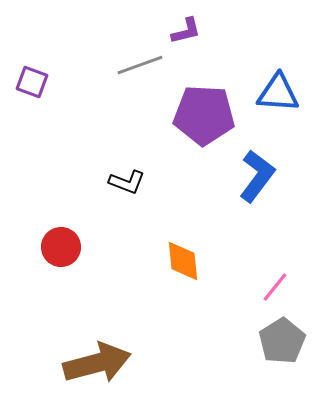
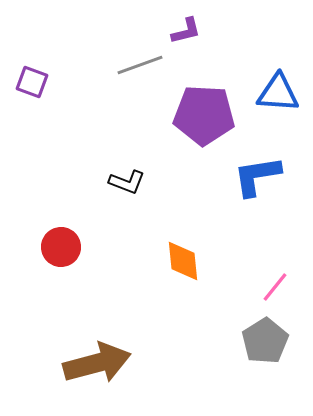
blue L-shape: rotated 136 degrees counterclockwise
gray pentagon: moved 17 px left
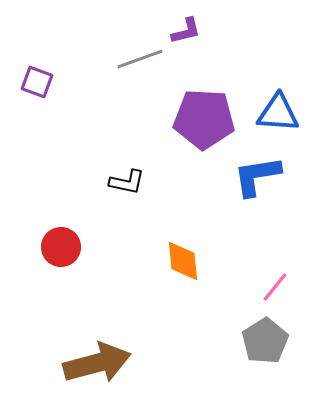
gray line: moved 6 px up
purple square: moved 5 px right
blue triangle: moved 20 px down
purple pentagon: moved 4 px down
black L-shape: rotated 9 degrees counterclockwise
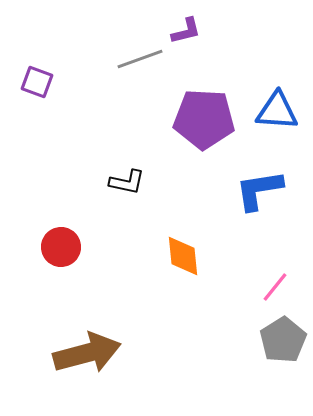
blue triangle: moved 1 px left, 2 px up
blue L-shape: moved 2 px right, 14 px down
orange diamond: moved 5 px up
gray pentagon: moved 18 px right, 1 px up
brown arrow: moved 10 px left, 10 px up
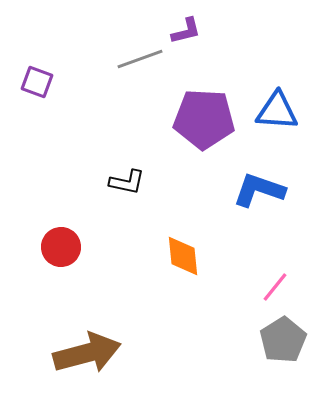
blue L-shape: rotated 28 degrees clockwise
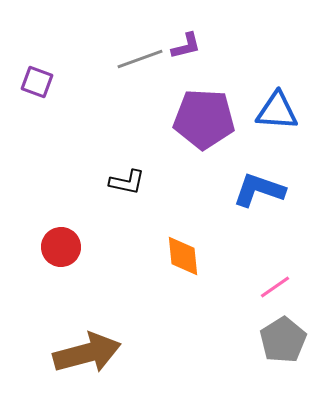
purple L-shape: moved 15 px down
pink line: rotated 16 degrees clockwise
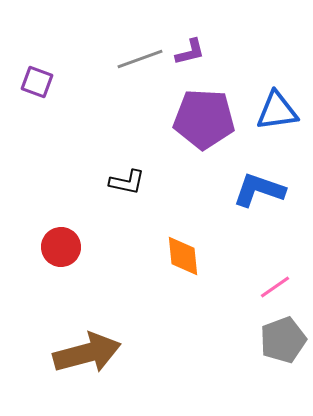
purple L-shape: moved 4 px right, 6 px down
blue triangle: rotated 12 degrees counterclockwise
gray pentagon: rotated 12 degrees clockwise
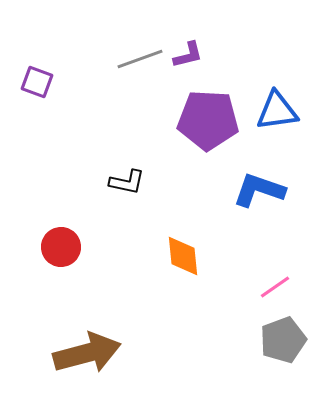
purple L-shape: moved 2 px left, 3 px down
purple pentagon: moved 4 px right, 1 px down
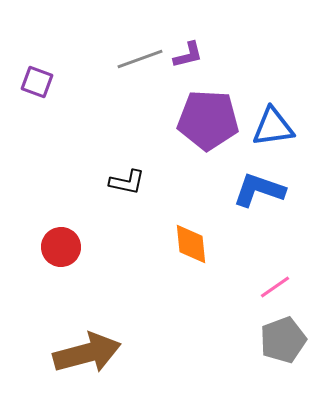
blue triangle: moved 4 px left, 16 px down
orange diamond: moved 8 px right, 12 px up
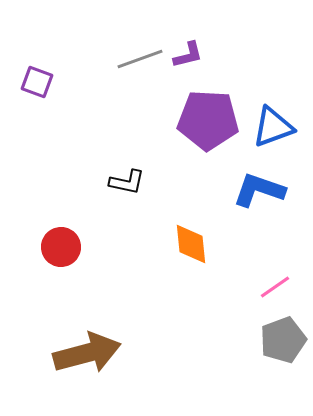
blue triangle: rotated 12 degrees counterclockwise
